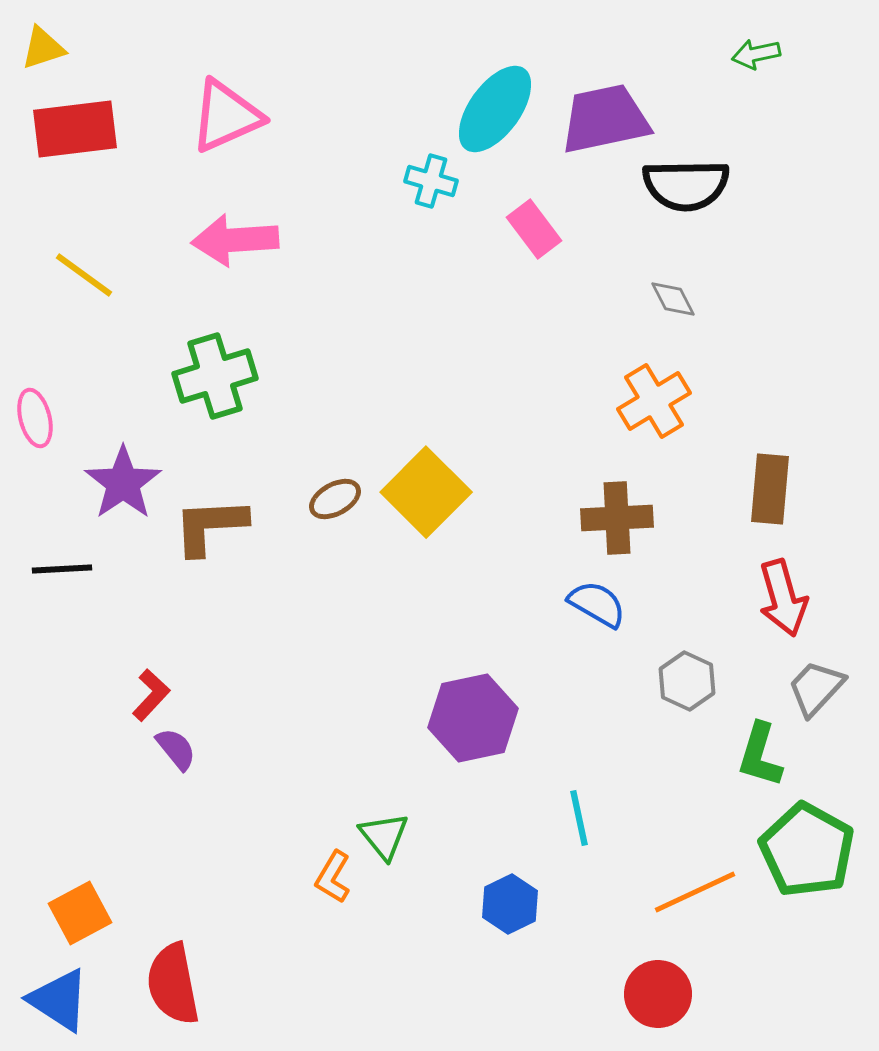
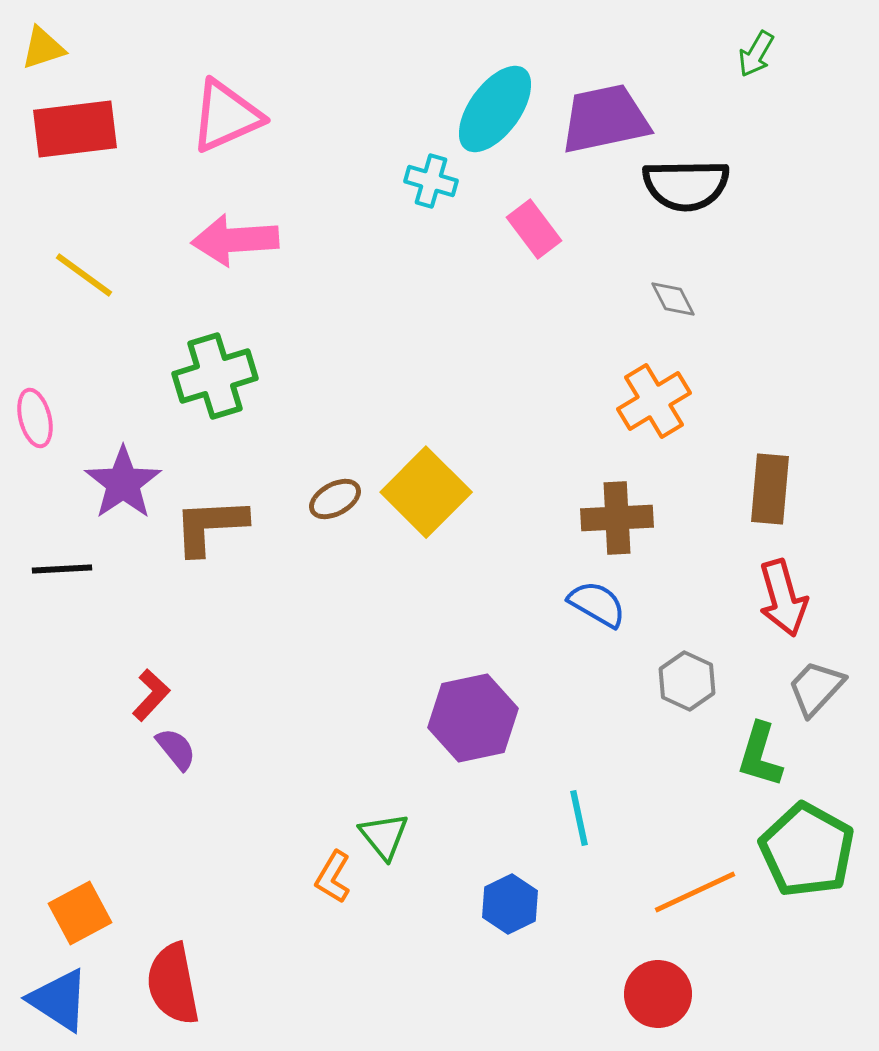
green arrow: rotated 48 degrees counterclockwise
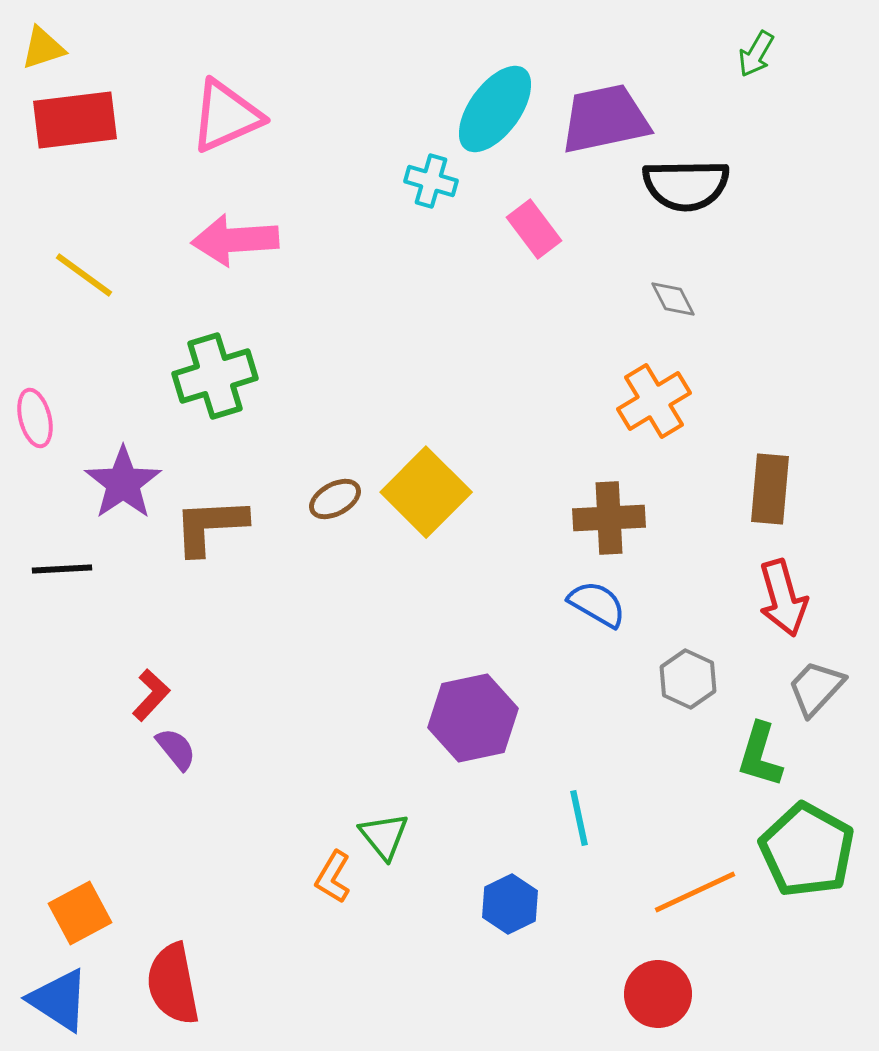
red rectangle: moved 9 px up
brown cross: moved 8 px left
gray hexagon: moved 1 px right, 2 px up
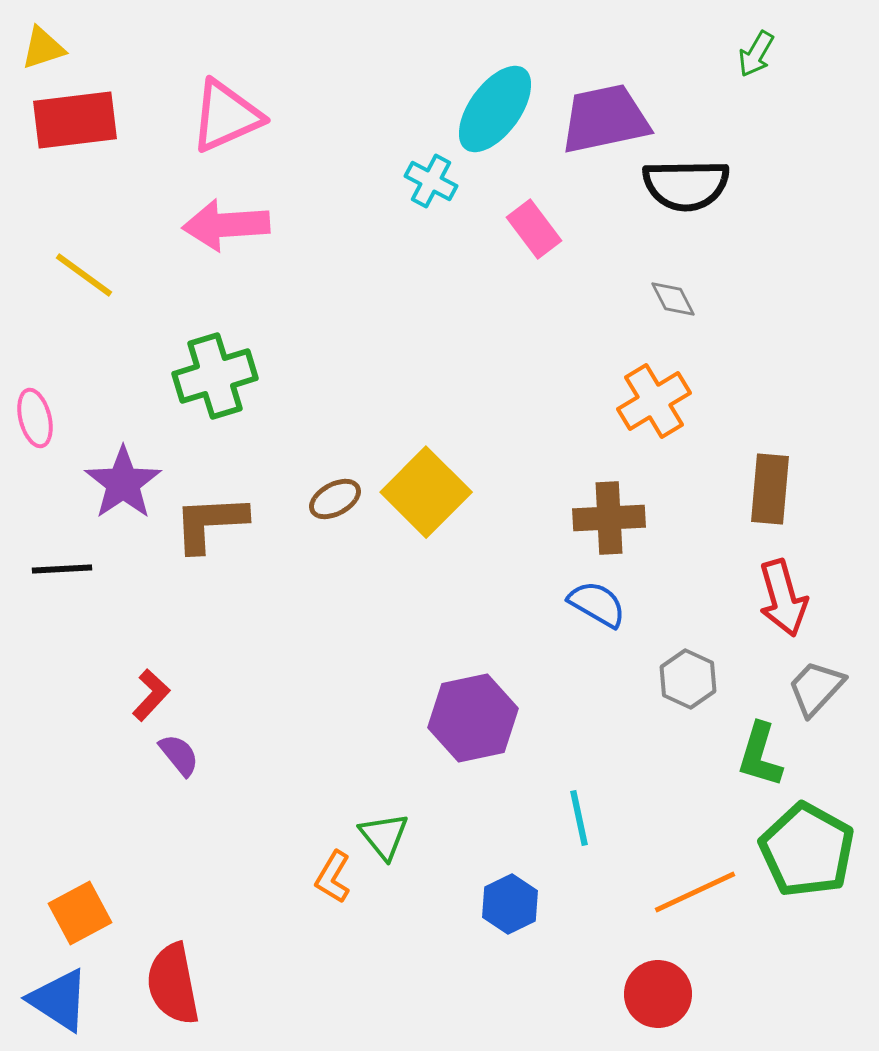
cyan cross: rotated 12 degrees clockwise
pink arrow: moved 9 px left, 15 px up
brown L-shape: moved 3 px up
purple semicircle: moved 3 px right, 6 px down
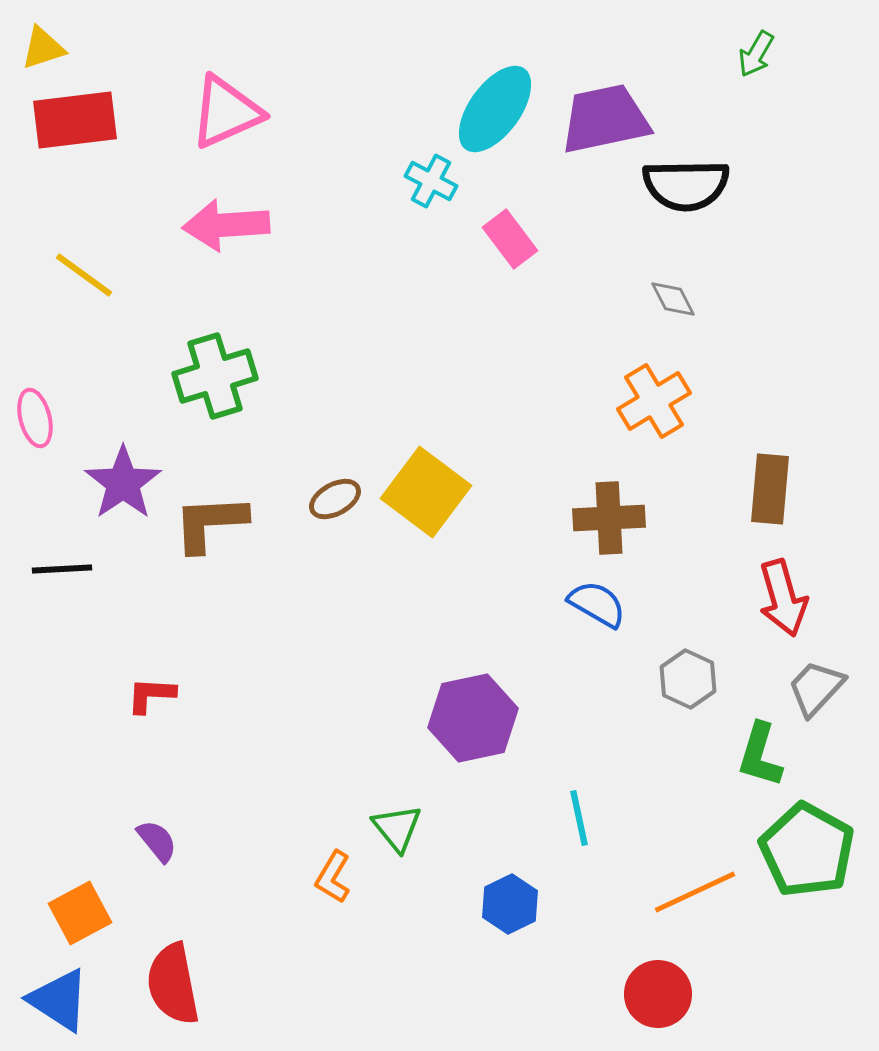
pink triangle: moved 4 px up
pink rectangle: moved 24 px left, 10 px down
yellow square: rotated 8 degrees counterclockwise
red L-shape: rotated 130 degrees counterclockwise
purple semicircle: moved 22 px left, 86 px down
green triangle: moved 13 px right, 8 px up
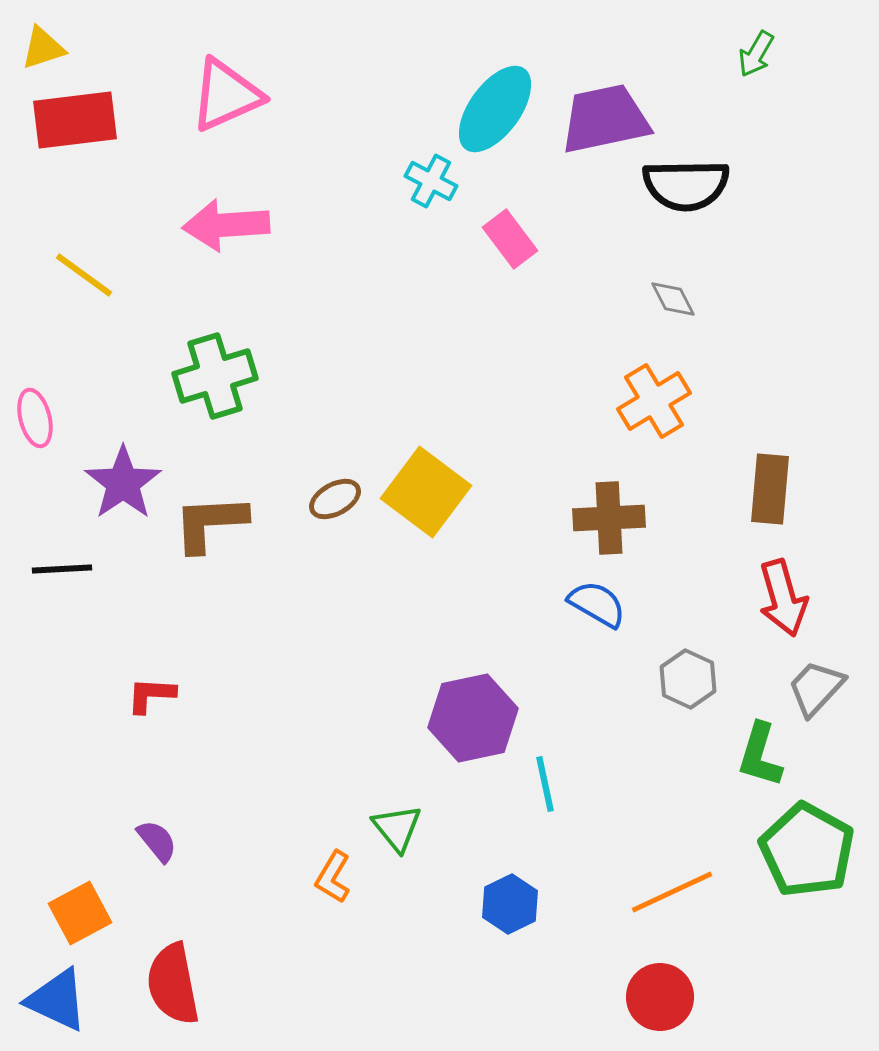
pink triangle: moved 17 px up
cyan line: moved 34 px left, 34 px up
orange line: moved 23 px left
red circle: moved 2 px right, 3 px down
blue triangle: moved 2 px left; rotated 8 degrees counterclockwise
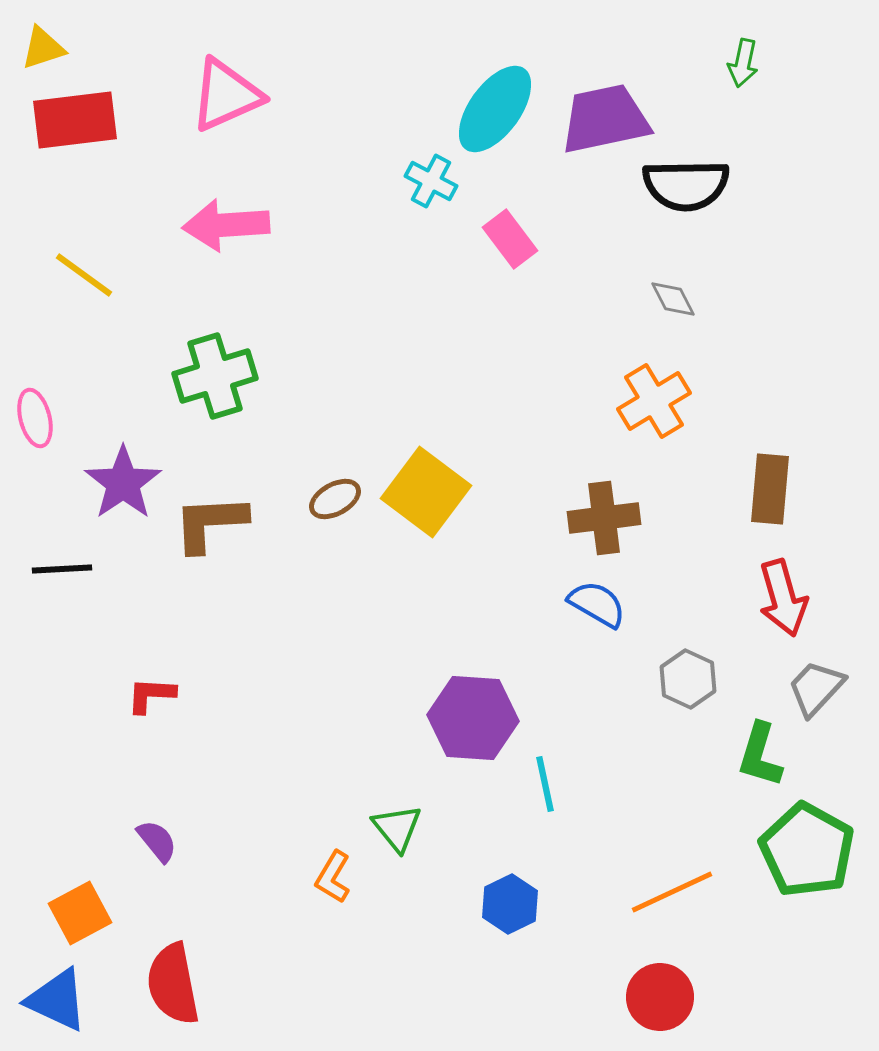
green arrow: moved 13 px left, 9 px down; rotated 18 degrees counterclockwise
brown cross: moved 5 px left; rotated 4 degrees counterclockwise
purple hexagon: rotated 16 degrees clockwise
